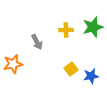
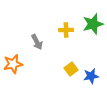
green star: moved 3 px up
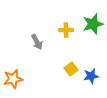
orange star: moved 15 px down
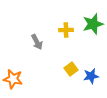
orange star: rotated 24 degrees clockwise
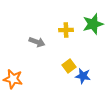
gray arrow: rotated 42 degrees counterclockwise
yellow square: moved 2 px left, 3 px up
blue star: moved 8 px left; rotated 21 degrees clockwise
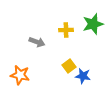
orange star: moved 7 px right, 4 px up
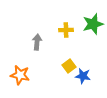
gray arrow: rotated 105 degrees counterclockwise
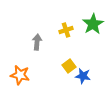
green star: rotated 15 degrees counterclockwise
yellow cross: rotated 16 degrees counterclockwise
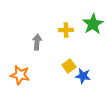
yellow cross: rotated 16 degrees clockwise
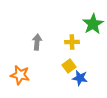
yellow cross: moved 6 px right, 12 px down
blue star: moved 3 px left, 2 px down
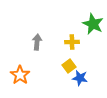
green star: rotated 15 degrees counterclockwise
orange star: rotated 24 degrees clockwise
